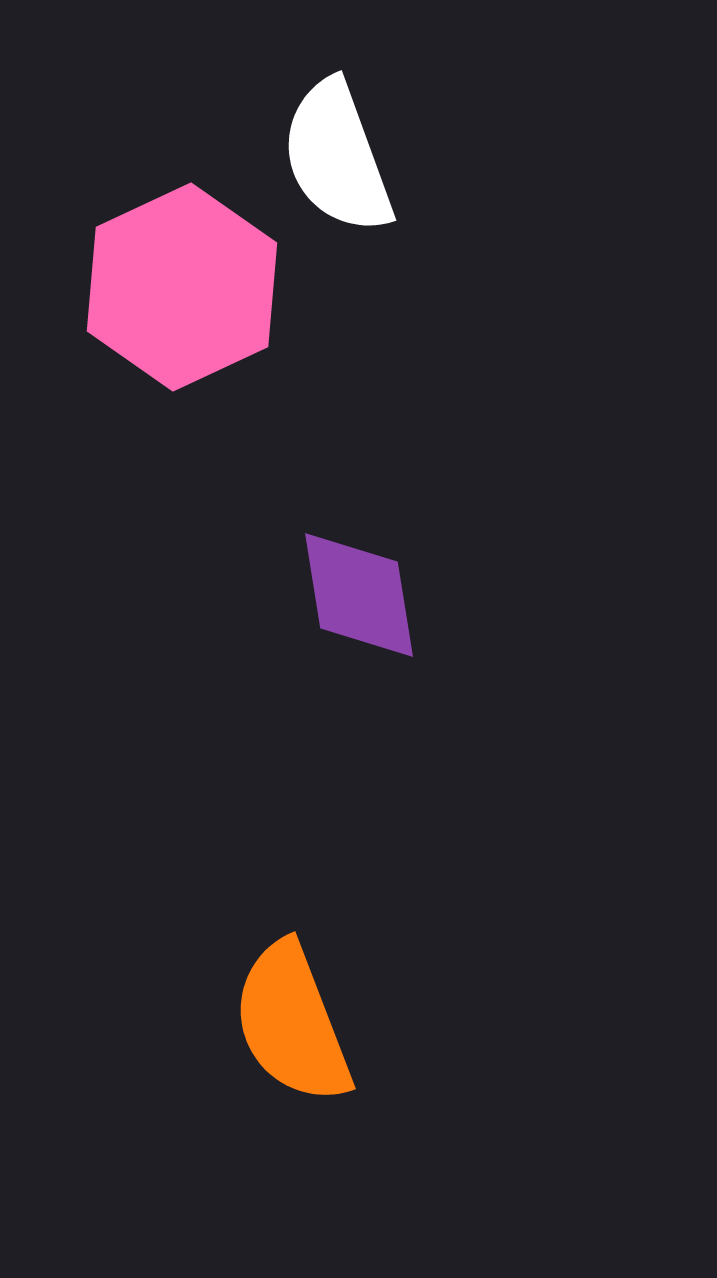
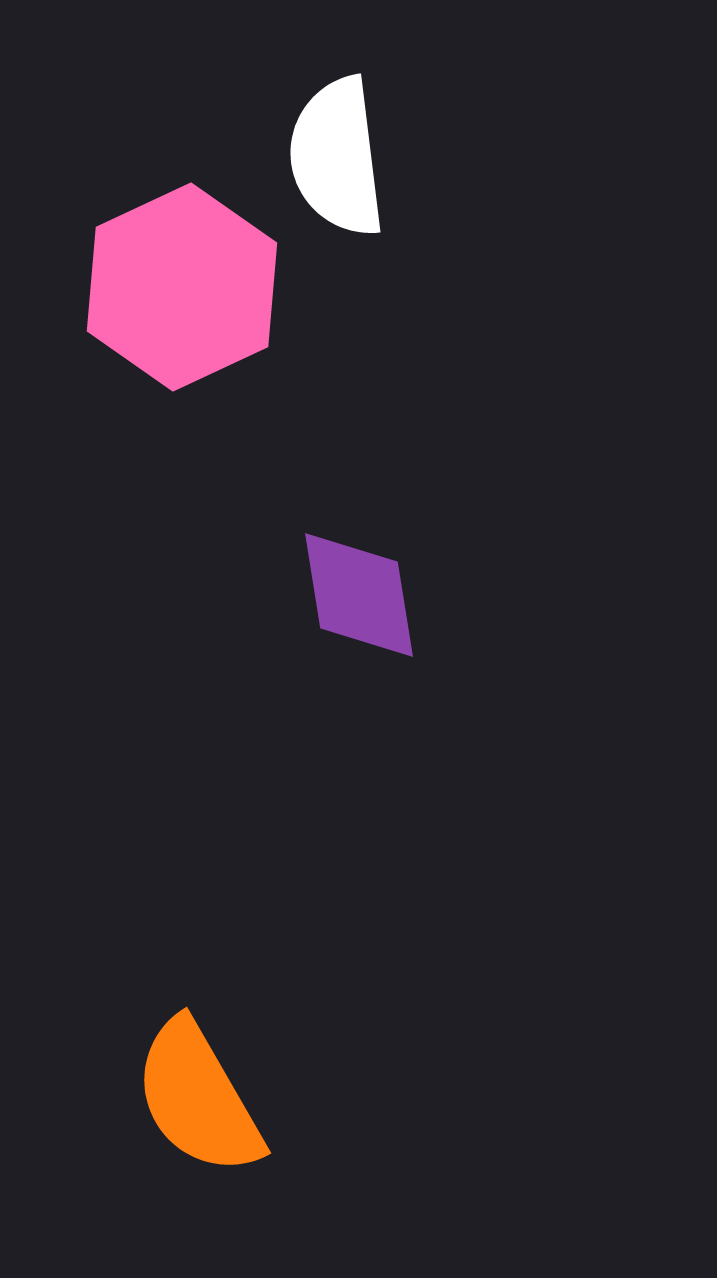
white semicircle: rotated 13 degrees clockwise
orange semicircle: moved 94 px left, 75 px down; rotated 9 degrees counterclockwise
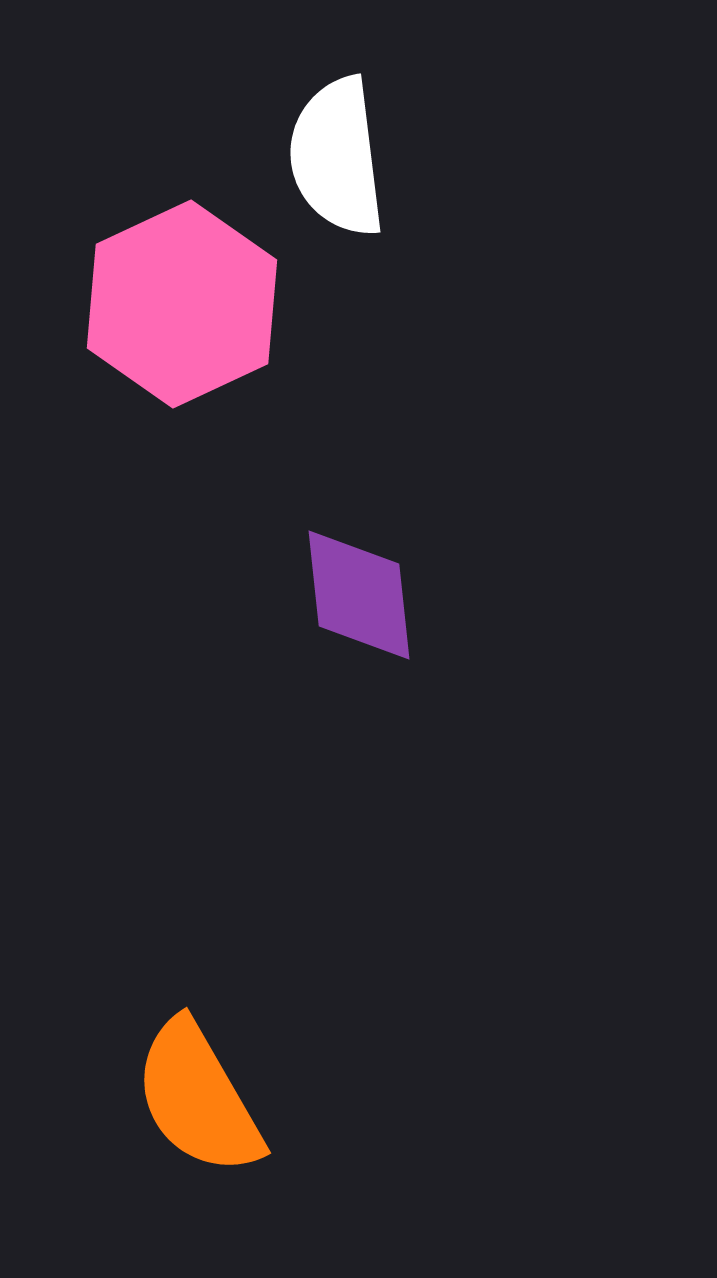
pink hexagon: moved 17 px down
purple diamond: rotated 3 degrees clockwise
